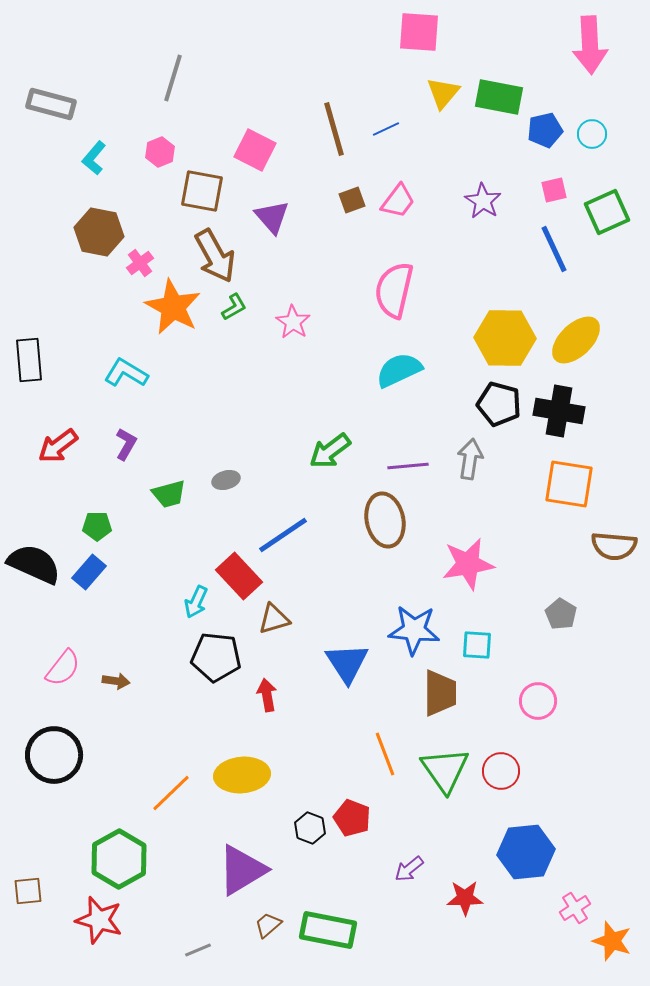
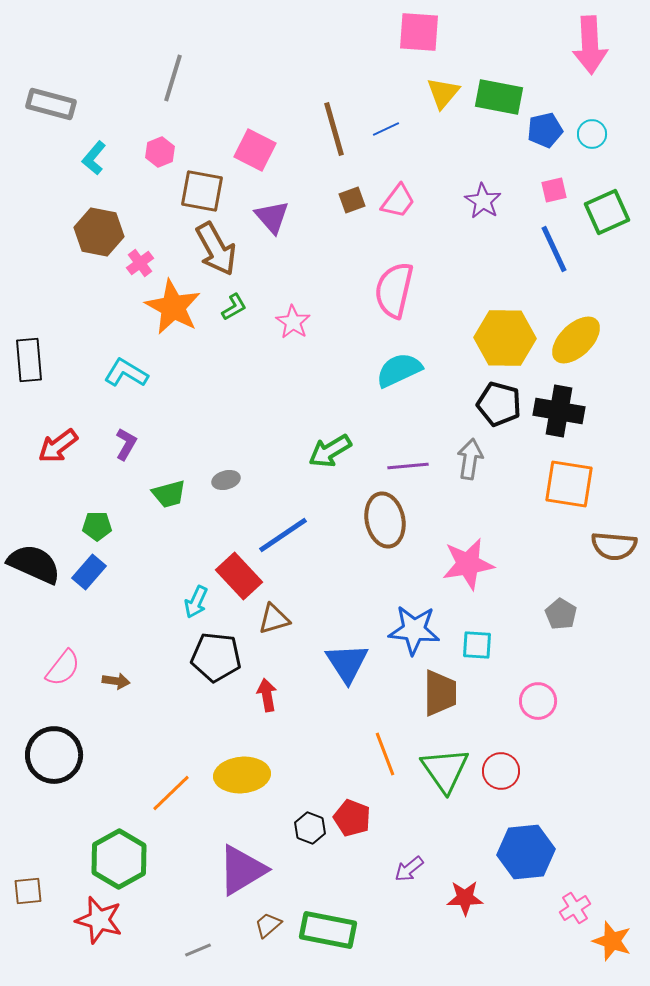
brown arrow at (215, 256): moved 1 px right, 7 px up
green arrow at (330, 451): rotated 6 degrees clockwise
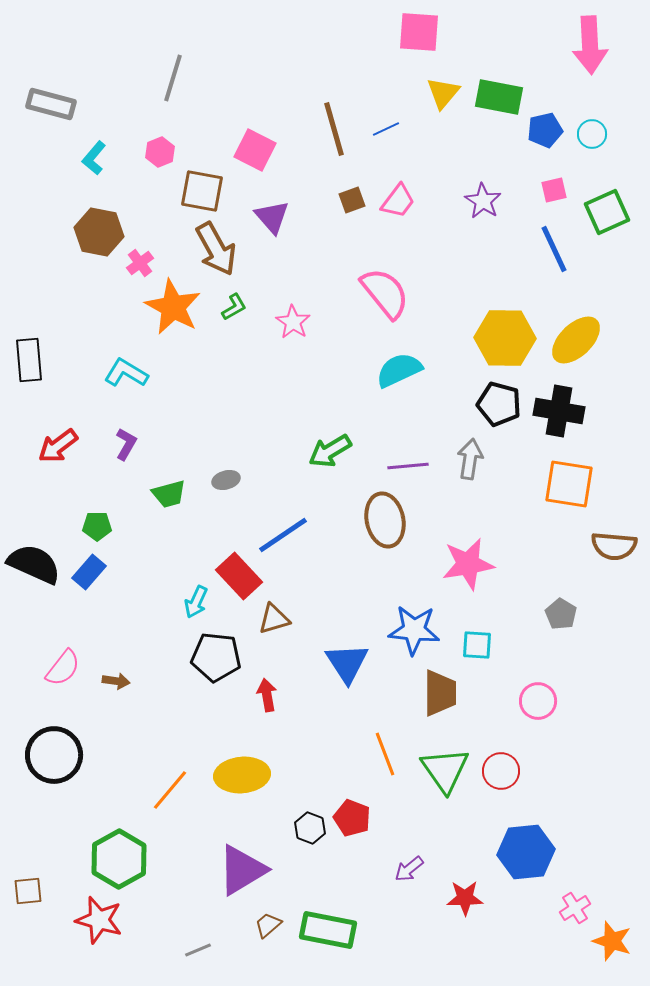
pink semicircle at (394, 290): moved 9 px left, 3 px down; rotated 128 degrees clockwise
orange line at (171, 793): moved 1 px left, 3 px up; rotated 6 degrees counterclockwise
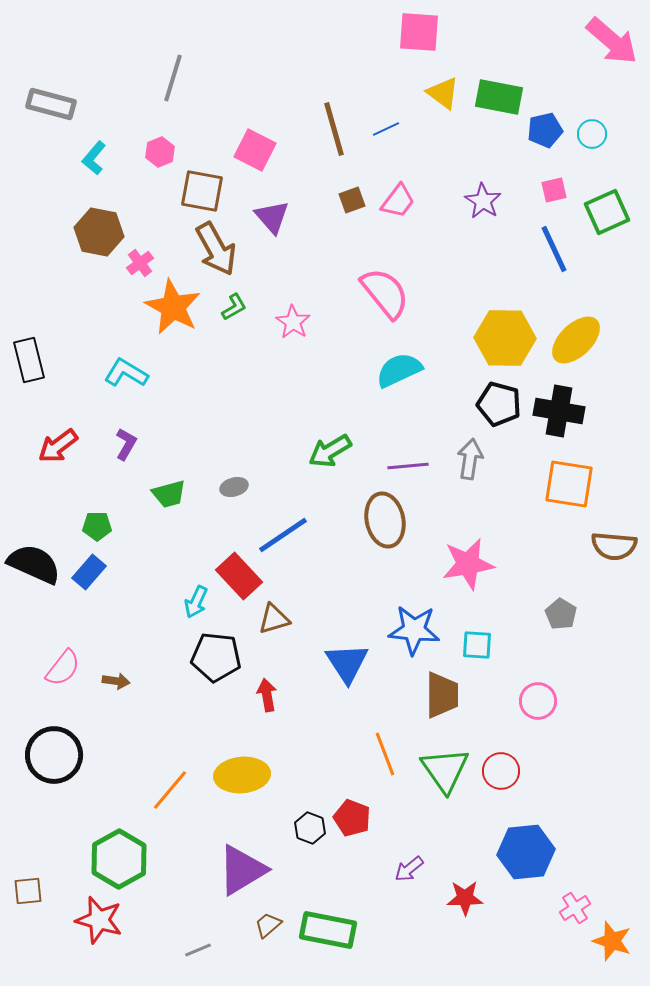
pink arrow at (590, 45): moved 22 px right, 4 px up; rotated 46 degrees counterclockwise
yellow triangle at (443, 93): rotated 33 degrees counterclockwise
black rectangle at (29, 360): rotated 9 degrees counterclockwise
gray ellipse at (226, 480): moved 8 px right, 7 px down
brown trapezoid at (440, 693): moved 2 px right, 2 px down
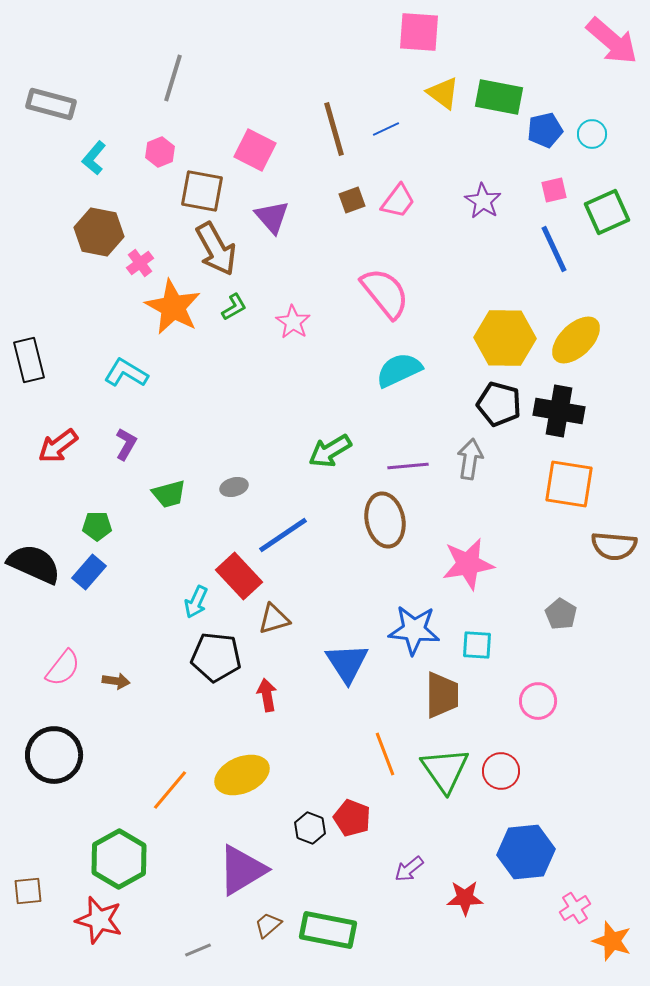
yellow ellipse at (242, 775): rotated 18 degrees counterclockwise
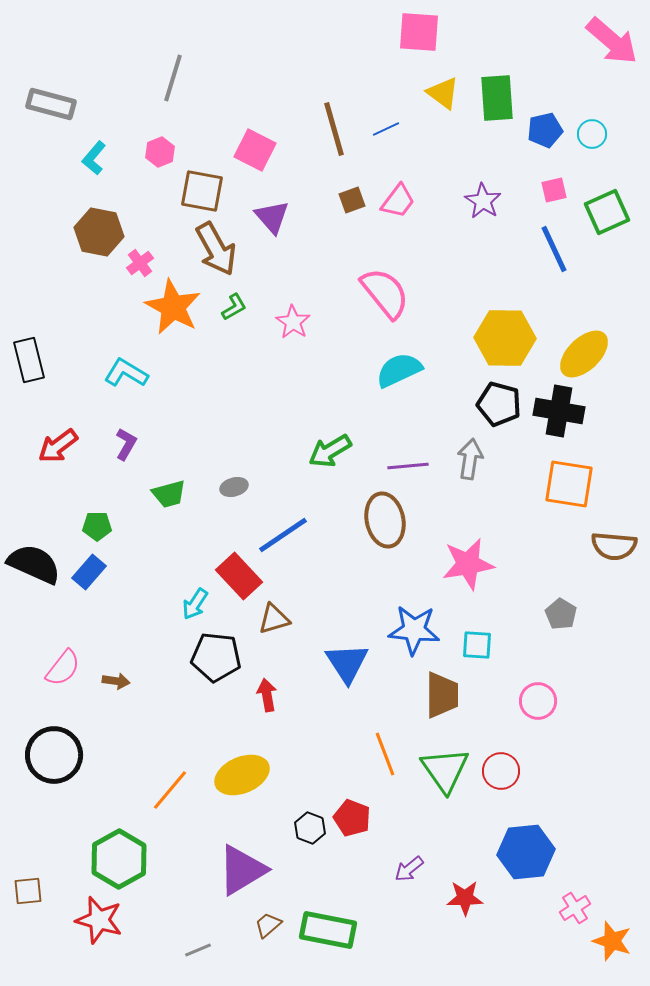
green rectangle at (499, 97): moved 2 px left, 1 px down; rotated 75 degrees clockwise
yellow ellipse at (576, 340): moved 8 px right, 14 px down
cyan arrow at (196, 602): moved 1 px left, 2 px down; rotated 8 degrees clockwise
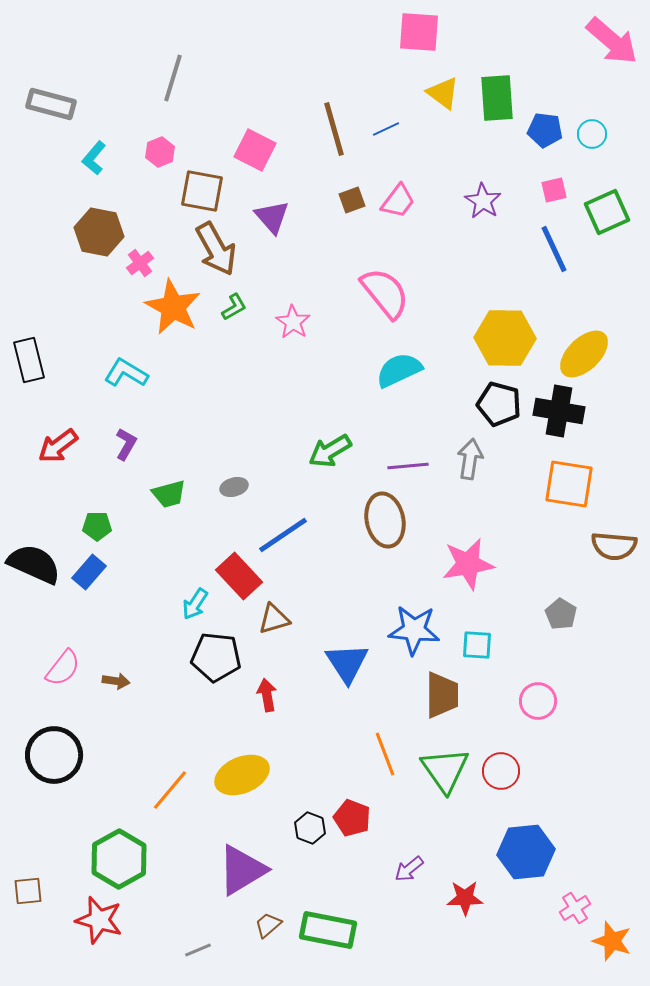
blue pentagon at (545, 130): rotated 20 degrees clockwise
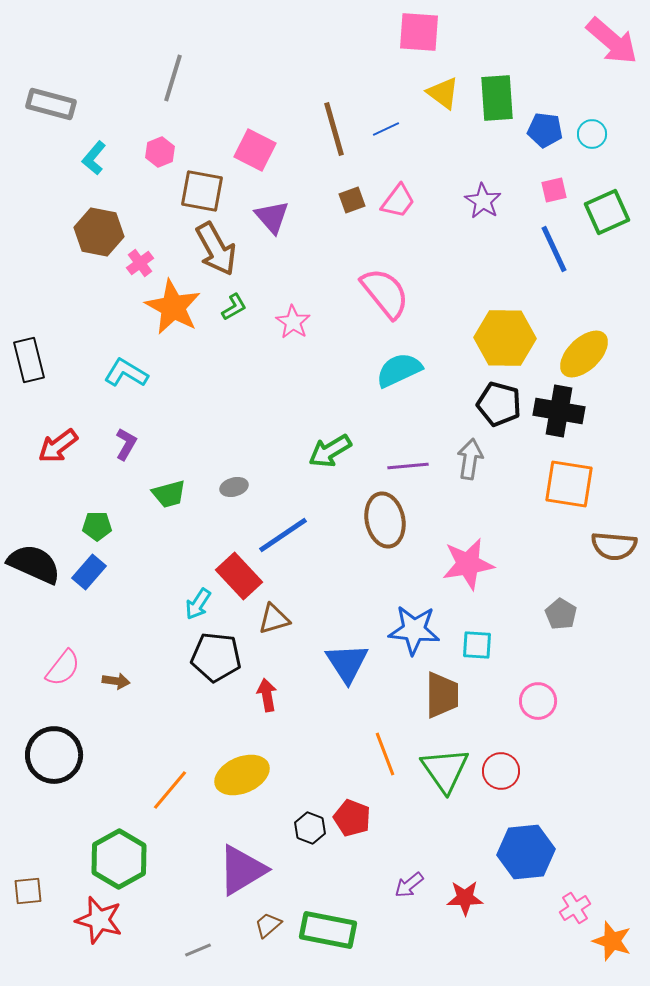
cyan arrow at (195, 604): moved 3 px right
purple arrow at (409, 869): moved 16 px down
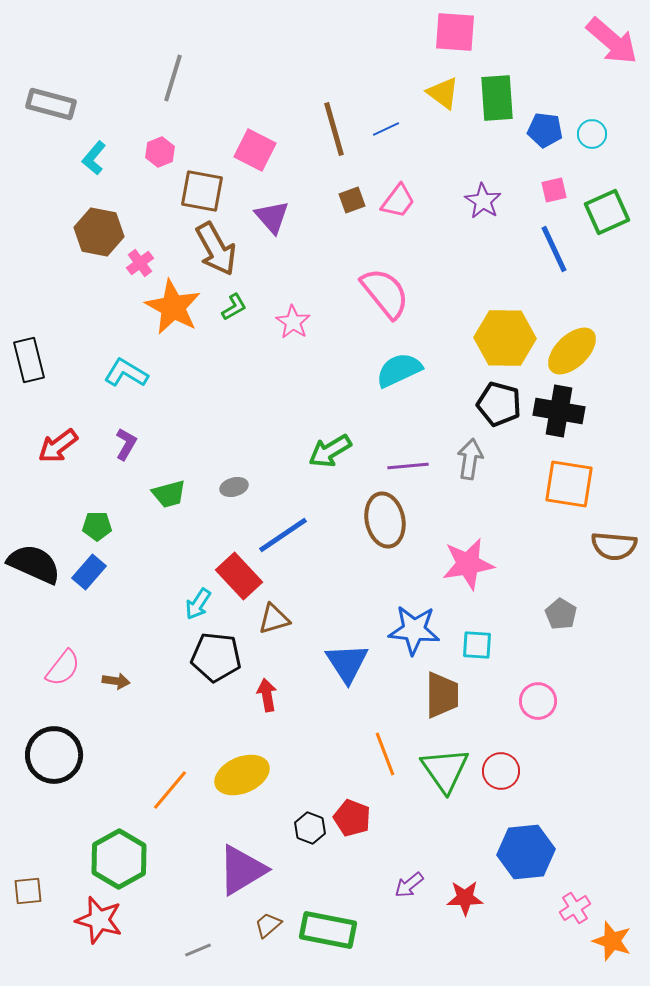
pink square at (419, 32): moved 36 px right
yellow ellipse at (584, 354): moved 12 px left, 3 px up
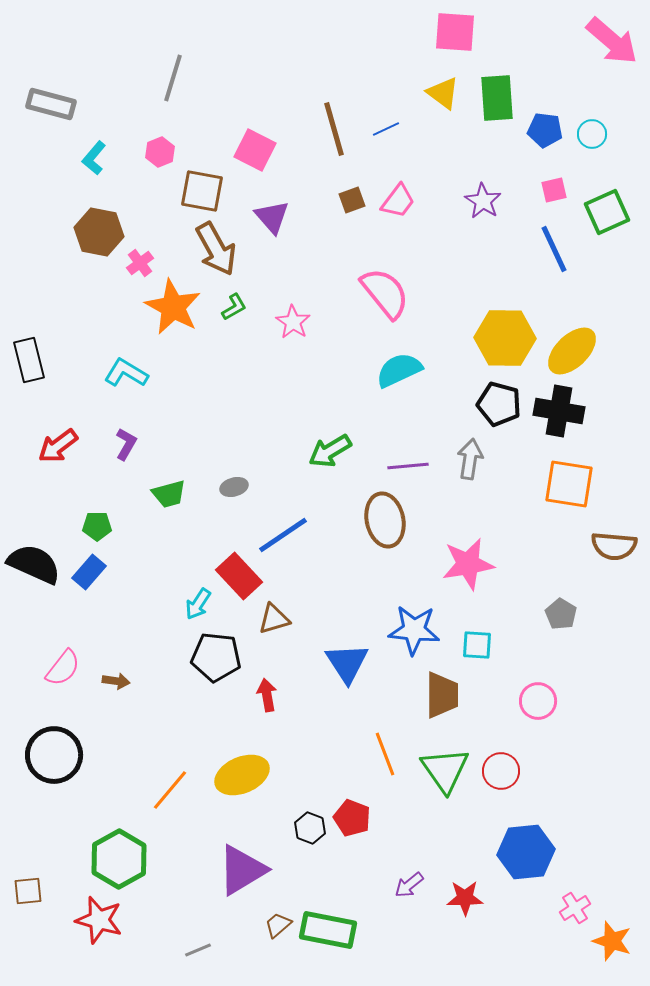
brown trapezoid at (268, 925): moved 10 px right
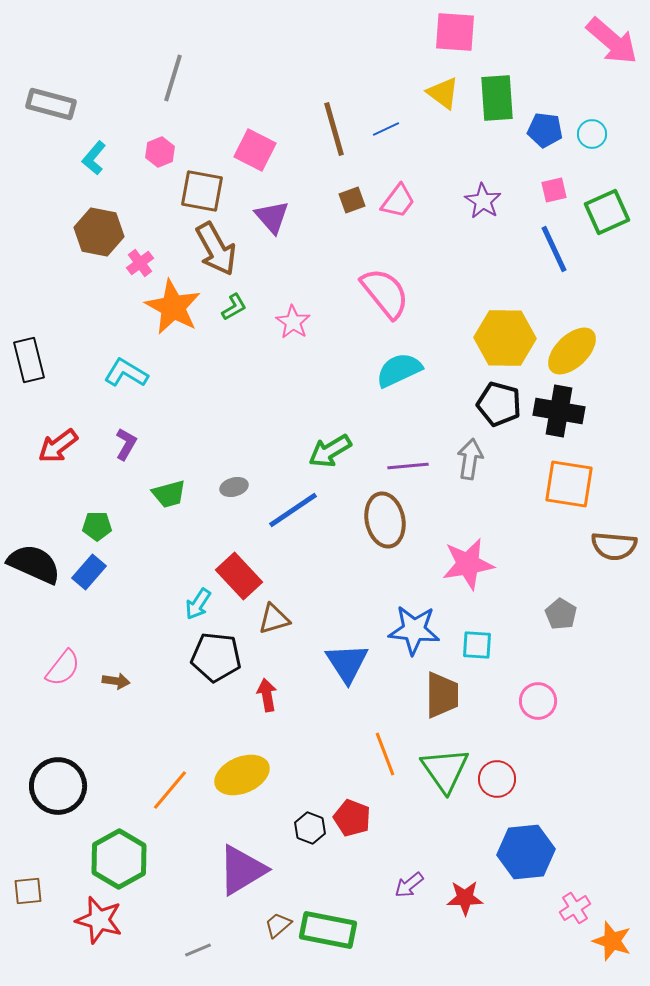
blue line at (283, 535): moved 10 px right, 25 px up
black circle at (54, 755): moved 4 px right, 31 px down
red circle at (501, 771): moved 4 px left, 8 px down
